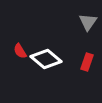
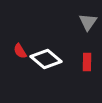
red rectangle: rotated 18 degrees counterclockwise
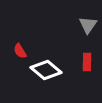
gray triangle: moved 3 px down
white diamond: moved 11 px down
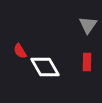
white diamond: moved 1 px left, 3 px up; rotated 20 degrees clockwise
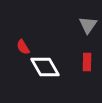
red semicircle: moved 3 px right, 4 px up
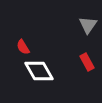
red rectangle: rotated 30 degrees counterclockwise
white diamond: moved 6 px left, 4 px down
